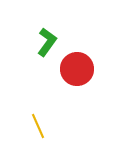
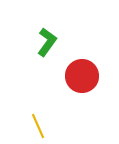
red circle: moved 5 px right, 7 px down
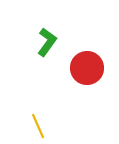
red circle: moved 5 px right, 8 px up
